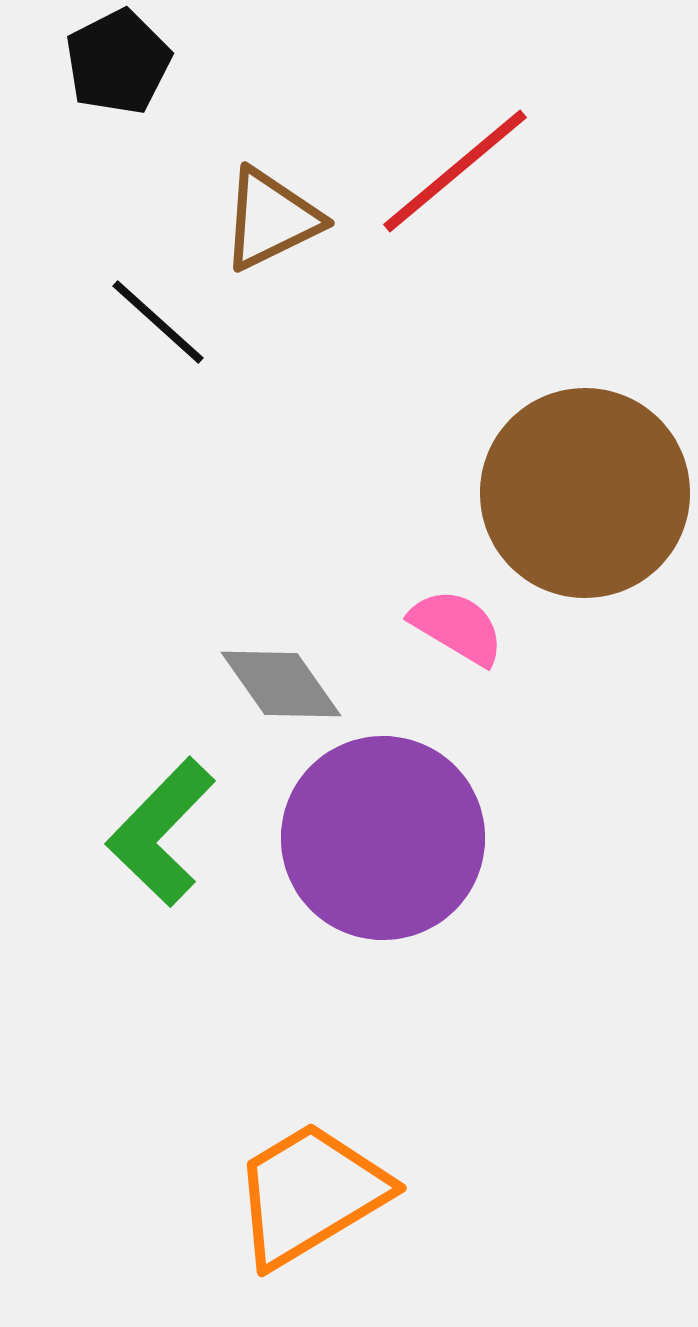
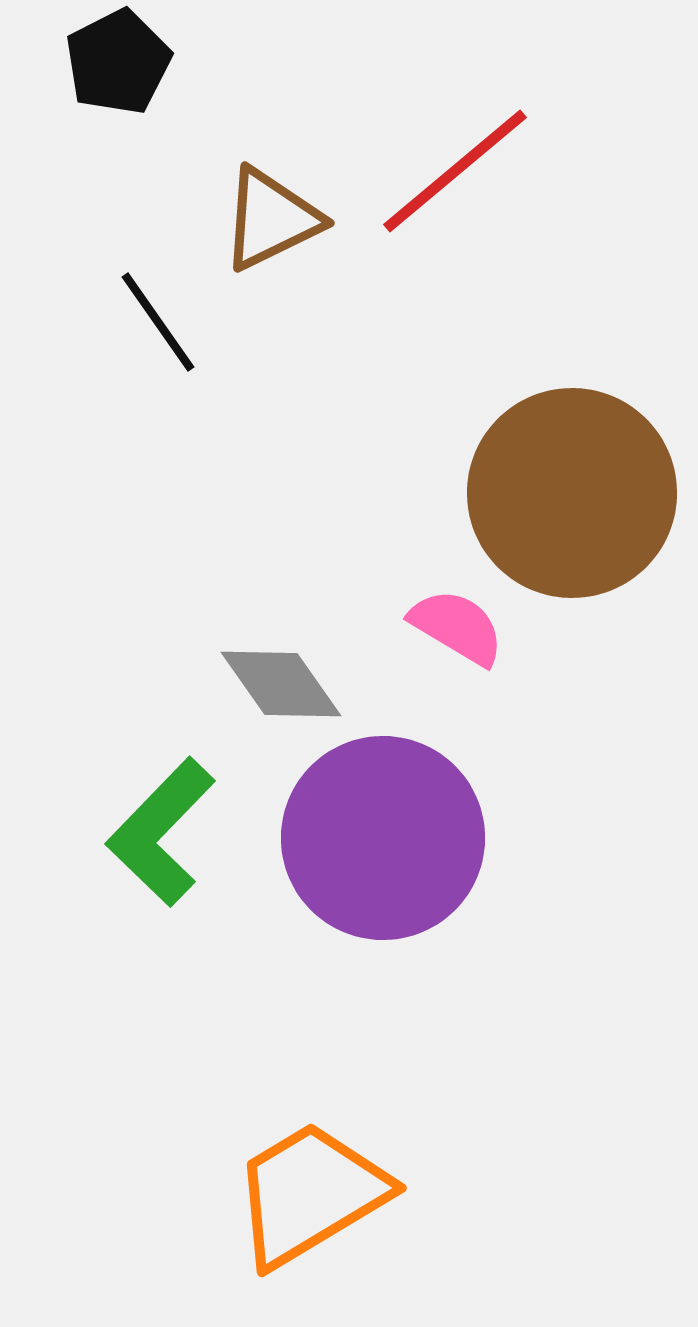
black line: rotated 13 degrees clockwise
brown circle: moved 13 px left
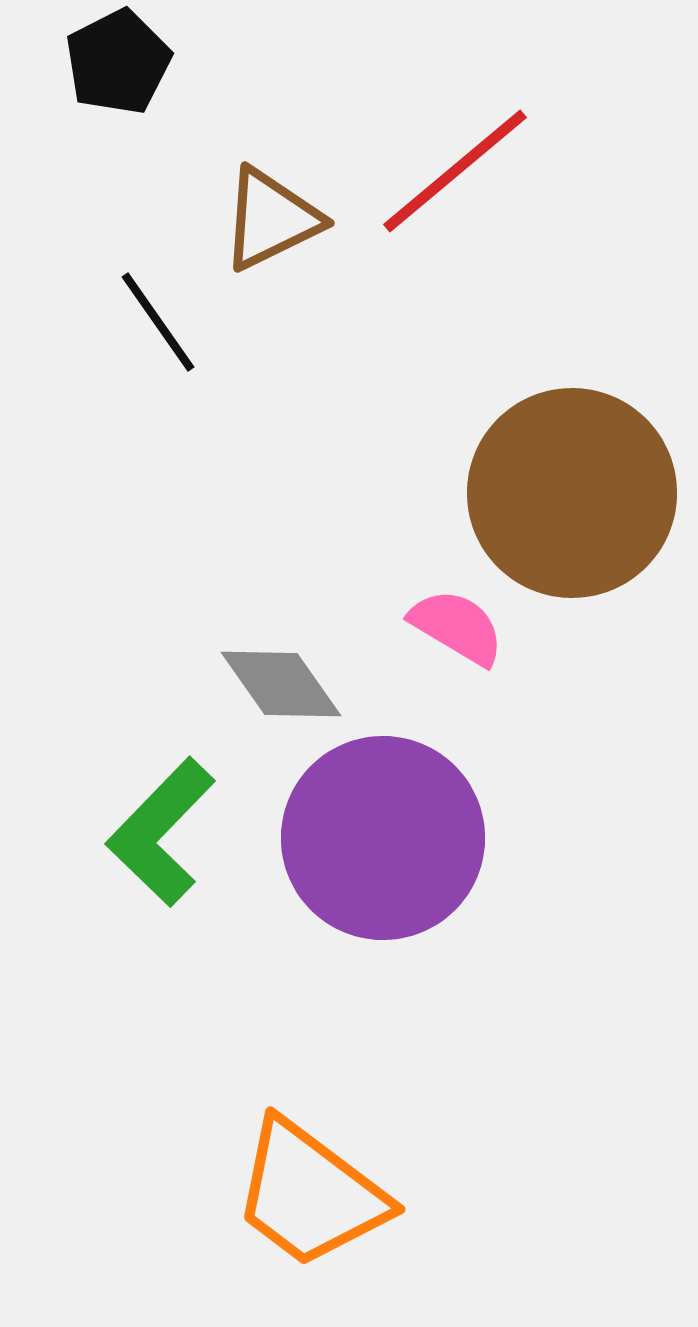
orange trapezoid: rotated 112 degrees counterclockwise
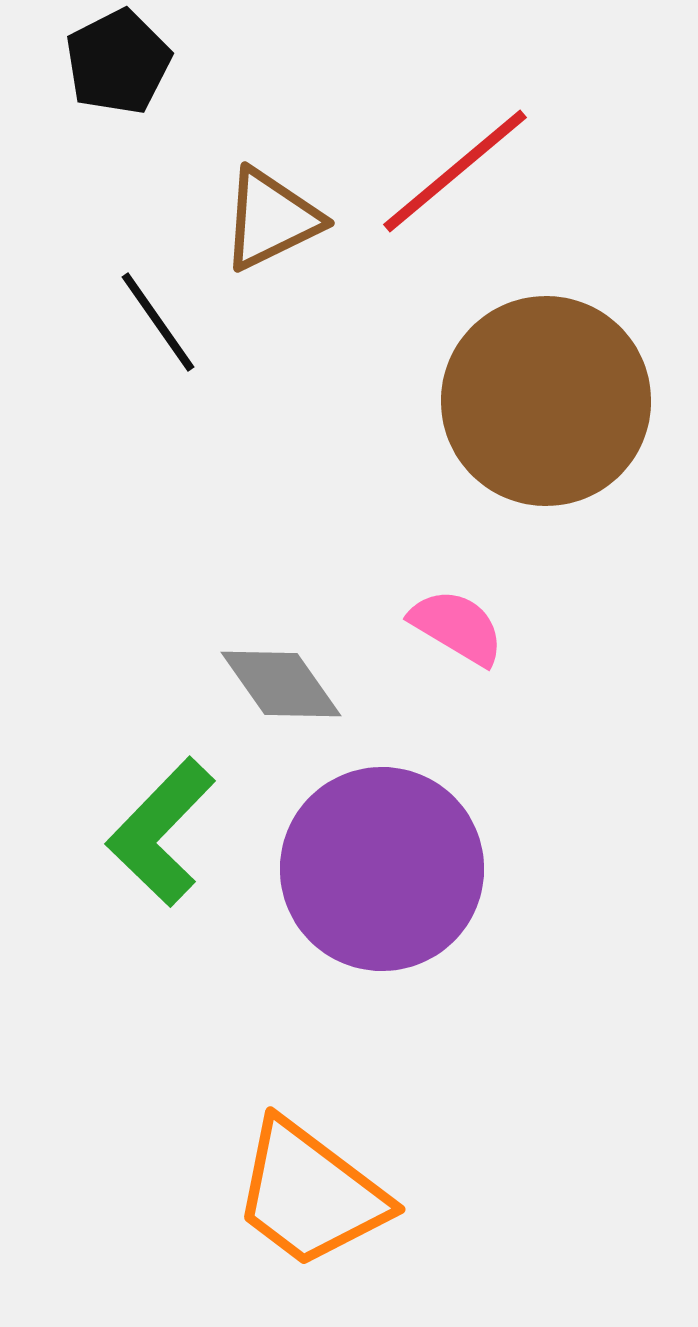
brown circle: moved 26 px left, 92 px up
purple circle: moved 1 px left, 31 px down
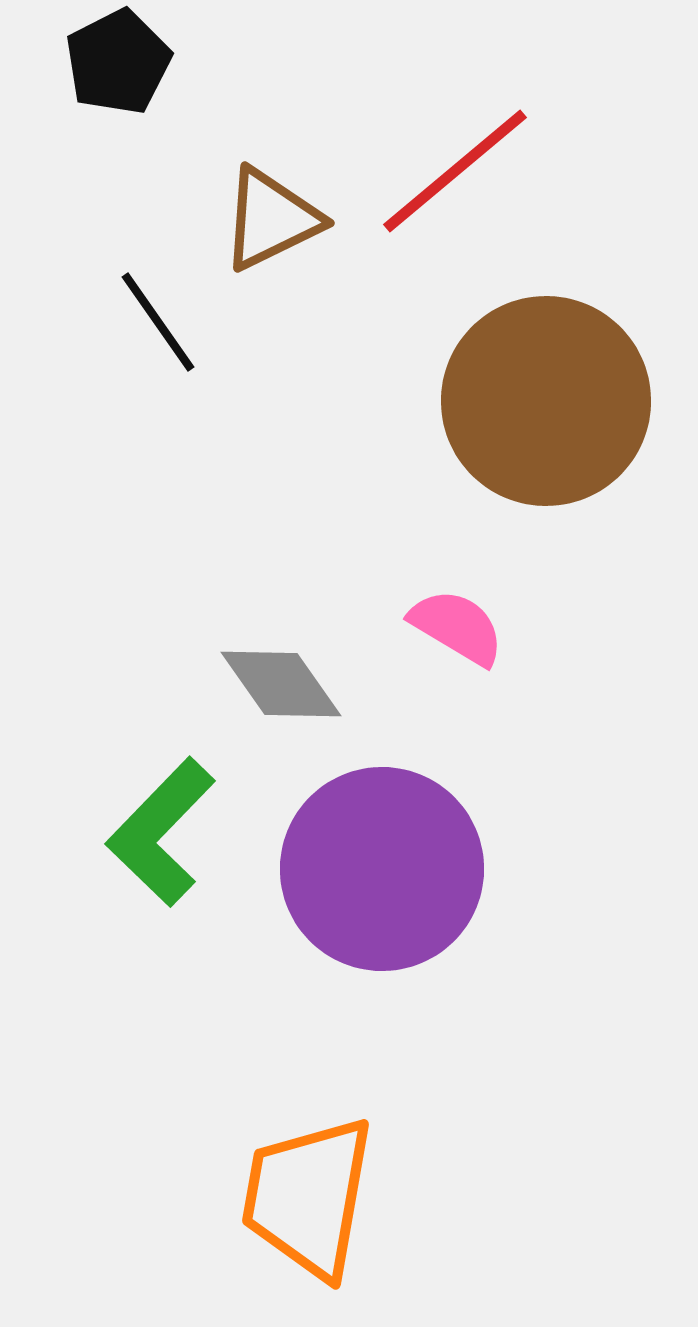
orange trapezoid: moved 2 px left, 3 px down; rotated 63 degrees clockwise
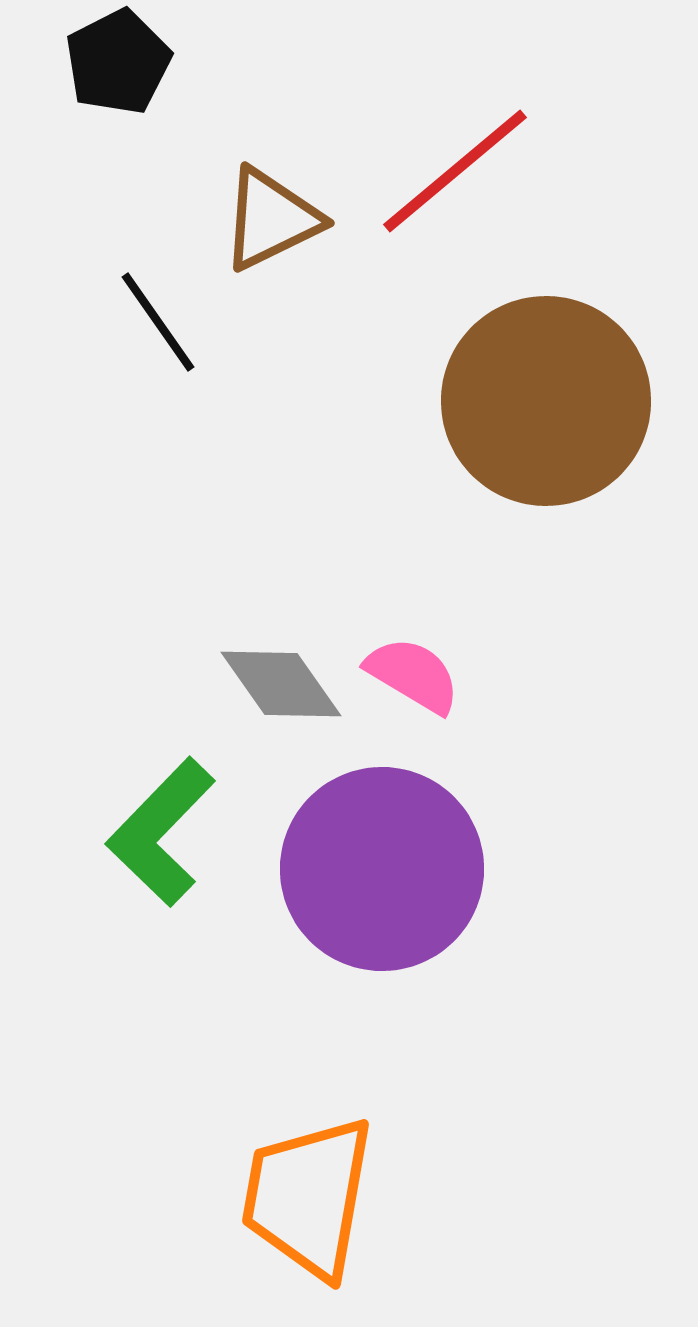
pink semicircle: moved 44 px left, 48 px down
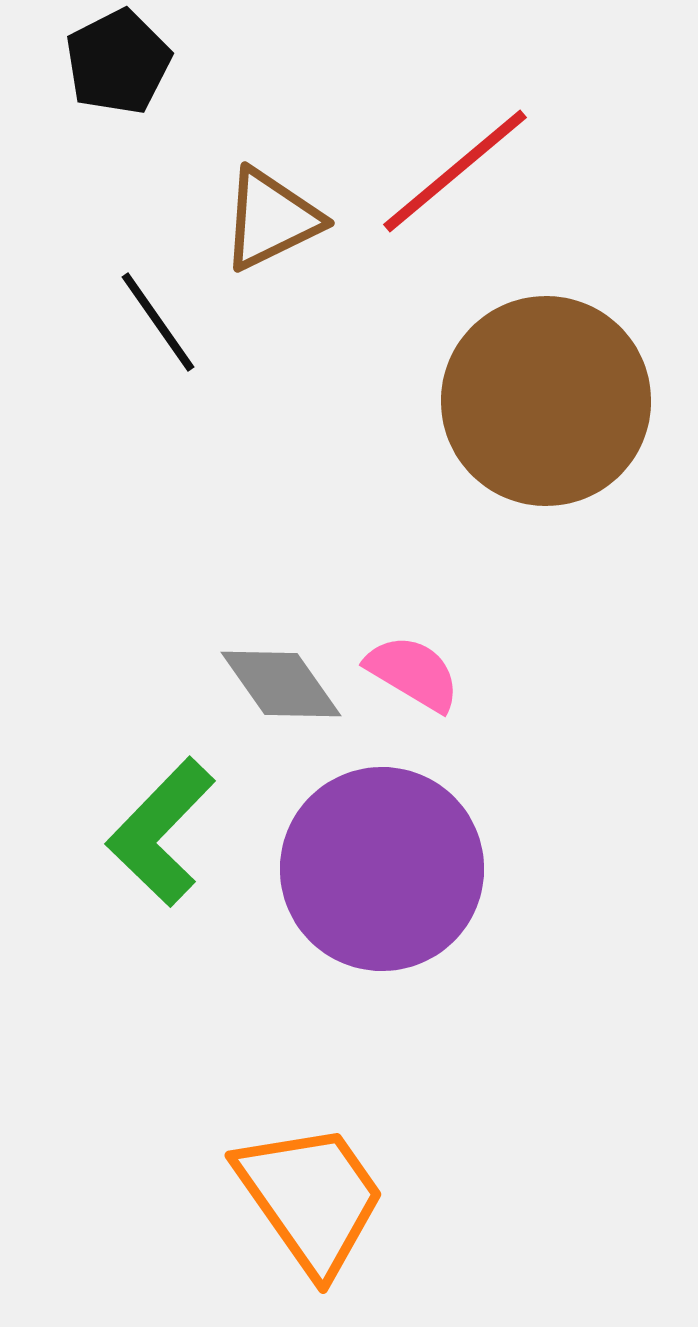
pink semicircle: moved 2 px up
orange trapezoid: moved 3 px right, 1 px down; rotated 135 degrees clockwise
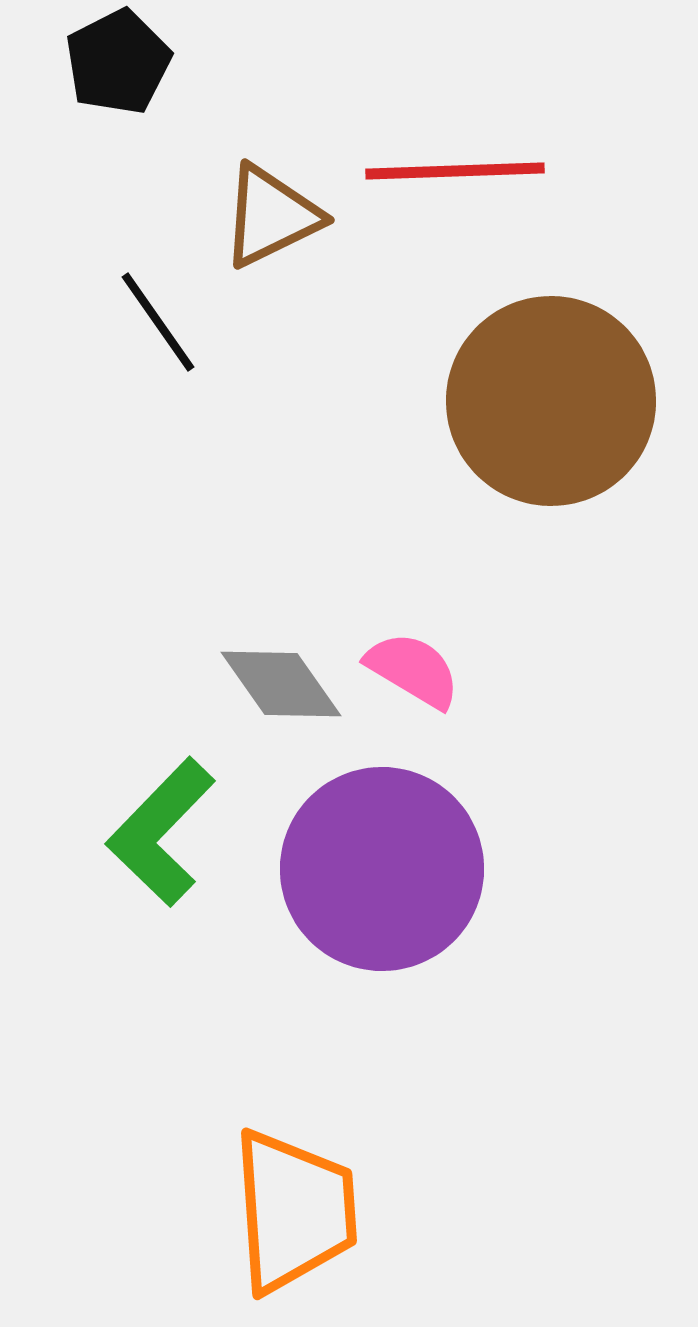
red line: rotated 38 degrees clockwise
brown triangle: moved 3 px up
brown circle: moved 5 px right
pink semicircle: moved 3 px up
orange trapezoid: moved 17 px left, 13 px down; rotated 31 degrees clockwise
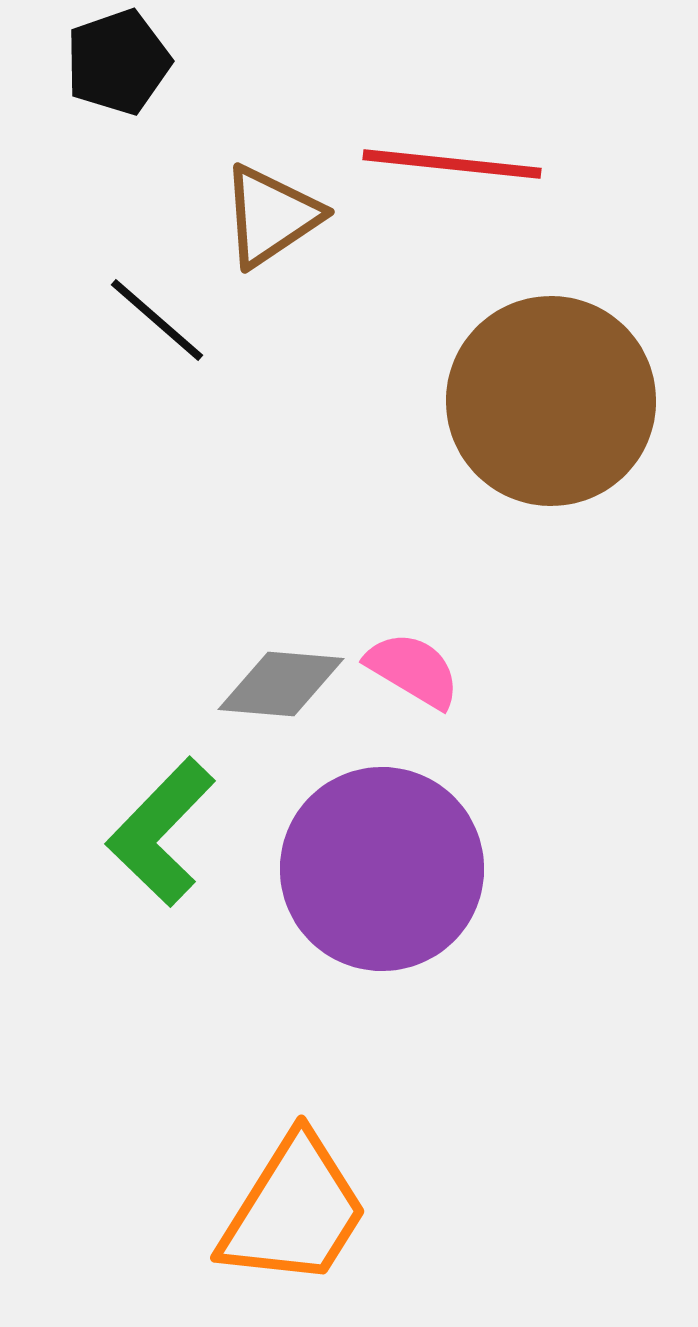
black pentagon: rotated 8 degrees clockwise
red line: moved 3 px left, 7 px up; rotated 8 degrees clockwise
brown triangle: rotated 8 degrees counterclockwise
black line: moved 1 px left, 2 px up; rotated 14 degrees counterclockwise
gray diamond: rotated 50 degrees counterclockwise
orange trapezoid: rotated 36 degrees clockwise
